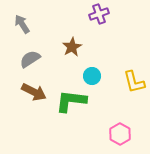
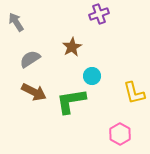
gray arrow: moved 6 px left, 2 px up
yellow L-shape: moved 11 px down
green L-shape: rotated 16 degrees counterclockwise
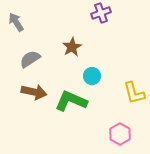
purple cross: moved 2 px right, 1 px up
brown arrow: rotated 15 degrees counterclockwise
green L-shape: rotated 32 degrees clockwise
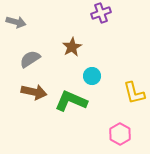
gray arrow: rotated 138 degrees clockwise
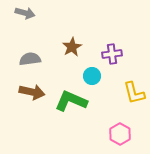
purple cross: moved 11 px right, 41 px down; rotated 12 degrees clockwise
gray arrow: moved 9 px right, 9 px up
gray semicircle: rotated 25 degrees clockwise
brown arrow: moved 2 px left
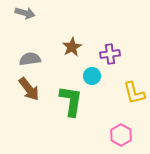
purple cross: moved 2 px left
brown arrow: moved 3 px left, 3 px up; rotated 40 degrees clockwise
green L-shape: rotated 76 degrees clockwise
pink hexagon: moved 1 px right, 1 px down
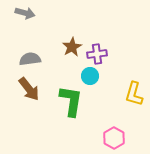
purple cross: moved 13 px left
cyan circle: moved 2 px left
yellow L-shape: moved 1 px down; rotated 30 degrees clockwise
pink hexagon: moved 7 px left, 3 px down
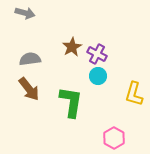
purple cross: rotated 36 degrees clockwise
cyan circle: moved 8 px right
green L-shape: moved 1 px down
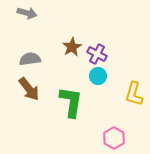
gray arrow: moved 2 px right
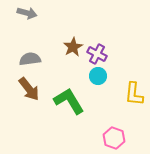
brown star: moved 1 px right
yellow L-shape: rotated 10 degrees counterclockwise
green L-shape: moved 2 px left, 1 px up; rotated 40 degrees counterclockwise
pink hexagon: rotated 10 degrees counterclockwise
